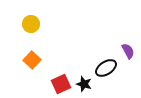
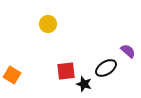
yellow circle: moved 17 px right
purple semicircle: rotated 21 degrees counterclockwise
orange square: moved 20 px left, 15 px down; rotated 12 degrees counterclockwise
red square: moved 5 px right, 13 px up; rotated 18 degrees clockwise
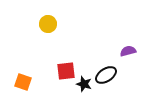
purple semicircle: rotated 56 degrees counterclockwise
black ellipse: moved 7 px down
orange square: moved 11 px right, 7 px down; rotated 12 degrees counterclockwise
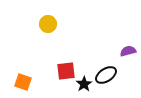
black star: rotated 21 degrees clockwise
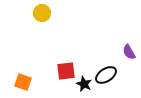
yellow circle: moved 6 px left, 11 px up
purple semicircle: moved 1 px right, 1 px down; rotated 105 degrees counterclockwise
black star: rotated 14 degrees counterclockwise
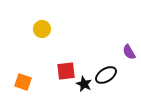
yellow circle: moved 16 px down
